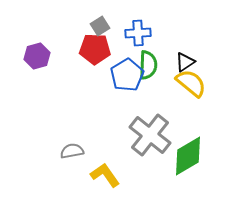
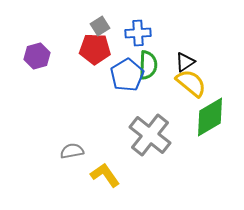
green diamond: moved 22 px right, 39 px up
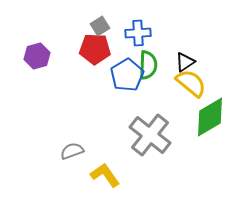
gray semicircle: rotated 10 degrees counterclockwise
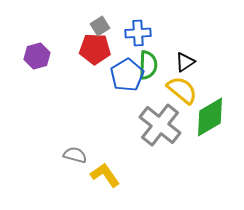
yellow semicircle: moved 9 px left, 7 px down
gray cross: moved 10 px right, 10 px up
gray semicircle: moved 3 px right, 4 px down; rotated 35 degrees clockwise
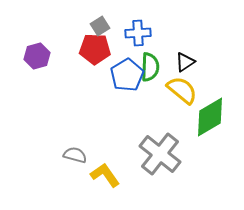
green semicircle: moved 2 px right, 2 px down
gray cross: moved 29 px down
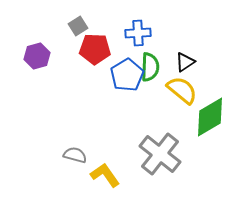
gray square: moved 22 px left
